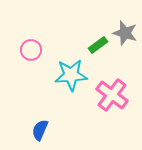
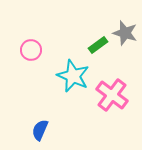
cyan star: moved 2 px right, 1 px down; rotated 28 degrees clockwise
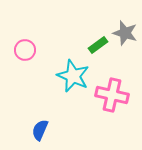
pink circle: moved 6 px left
pink cross: rotated 24 degrees counterclockwise
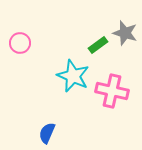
pink circle: moved 5 px left, 7 px up
pink cross: moved 4 px up
blue semicircle: moved 7 px right, 3 px down
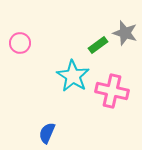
cyan star: rotated 8 degrees clockwise
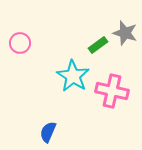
blue semicircle: moved 1 px right, 1 px up
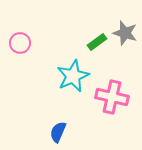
green rectangle: moved 1 px left, 3 px up
cyan star: rotated 16 degrees clockwise
pink cross: moved 6 px down
blue semicircle: moved 10 px right
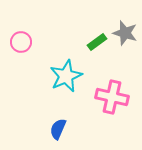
pink circle: moved 1 px right, 1 px up
cyan star: moved 7 px left
blue semicircle: moved 3 px up
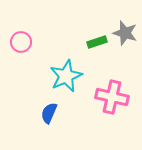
green rectangle: rotated 18 degrees clockwise
blue semicircle: moved 9 px left, 16 px up
